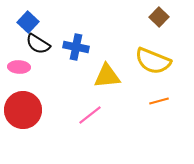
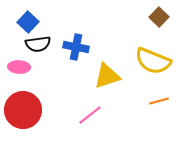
black semicircle: rotated 40 degrees counterclockwise
yellow triangle: rotated 12 degrees counterclockwise
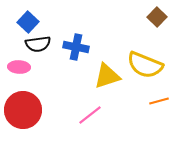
brown square: moved 2 px left
yellow semicircle: moved 8 px left, 4 px down
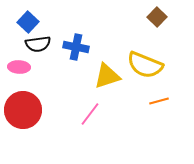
pink line: moved 1 px up; rotated 15 degrees counterclockwise
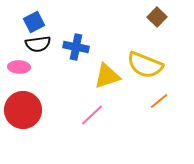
blue square: moved 6 px right; rotated 20 degrees clockwise
orange line: rotated 24 degrees counterclockwise
pink line: moved 2 px right, 1 px down; rotated 10 degrees clockwise
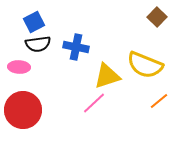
pink line: moved 2 px right, 12 px up
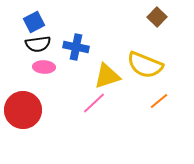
pink ellipse: moved 25 px right
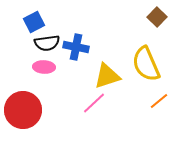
black semicircle: moved 9 px right, 1 px up
yellow semicircle: moved 1 px right, 1 px up; rotated 45 degrees clockwise
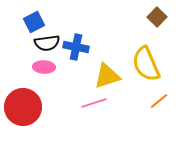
pink line: rotated 25 degrees clockwise
red circle: moved 3 px up
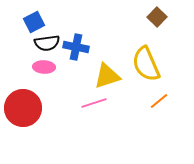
red circle: moved 1 px down
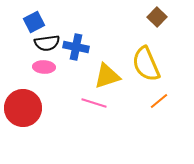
pink line: rotated 35 degrees clockwise
